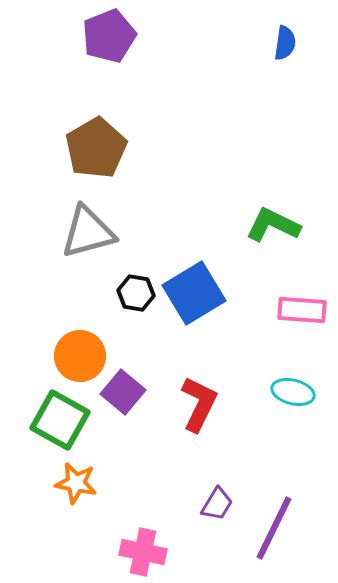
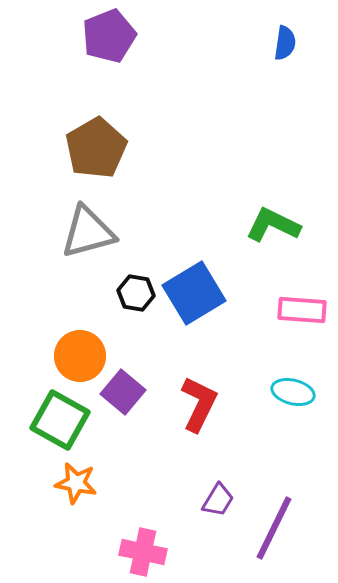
purple trapezoid: moved 1 px right, 4 px up
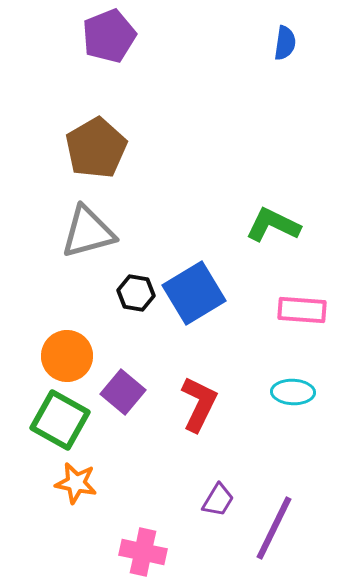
orange circle: moved 13 px left
cyan ellipse: rotated 12 degrees counterclockwise
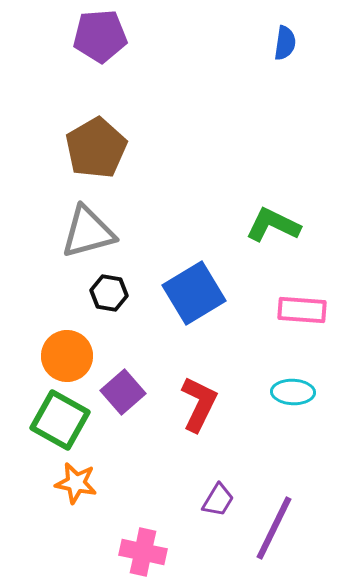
purple pentagon: moved 9 px left; rotated 18 degrees clockwise
black hexagon: moved 27 px left
purple square: rotated 9 degrees clockwise
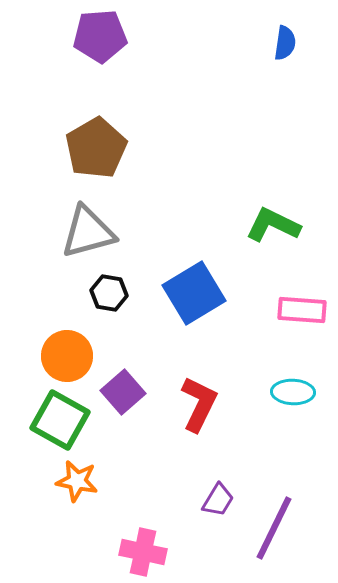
orange star: moved 1 px right, 2 px up
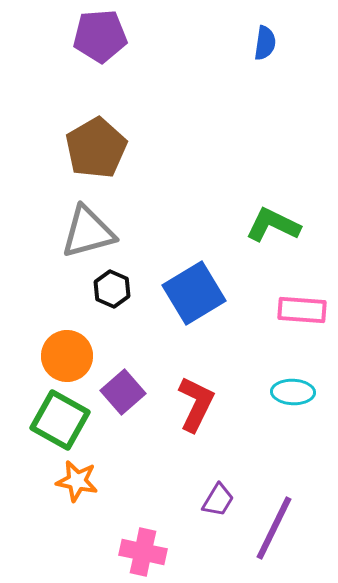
blue semicircle: moved 20 px left
black hexagon: moved 3 px right, 4 px up; rotated 15 degrees clockwise
red L-shape: moved 3 px left
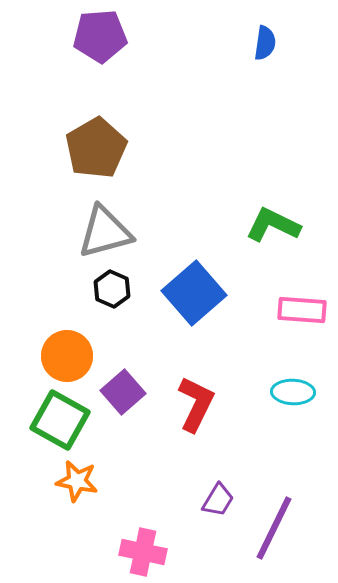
gray triangle: moved 17 px right
blue square: rotated 10 degrees counterclockwise
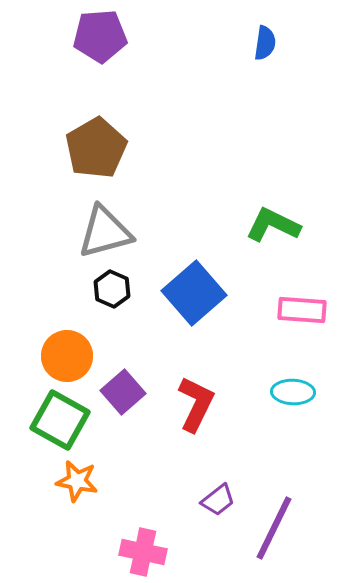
purple trapezoid: rotated 21 degrees clockwise
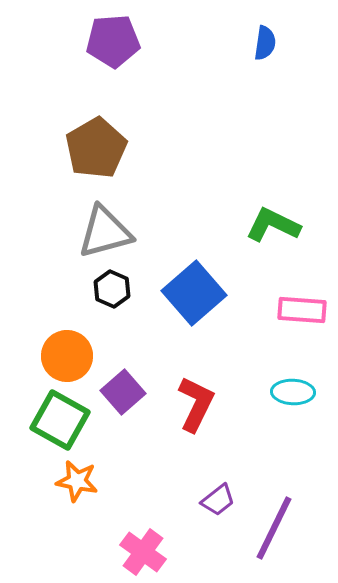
purple pentagon: moved 13 px right, 5 px down
pink cross: rotated 24 degrees clockwise
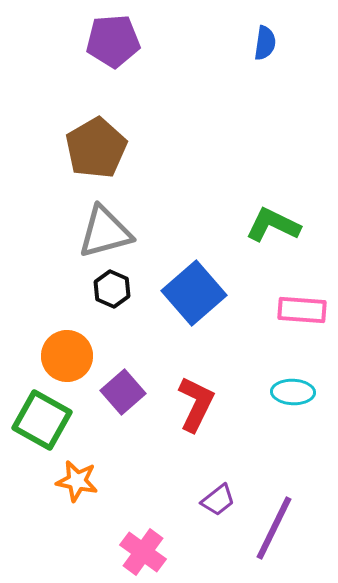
green square: moved 18 px left
